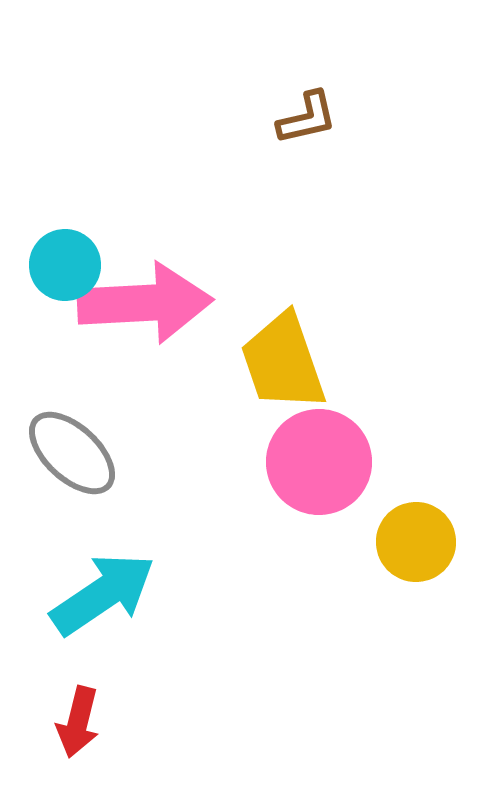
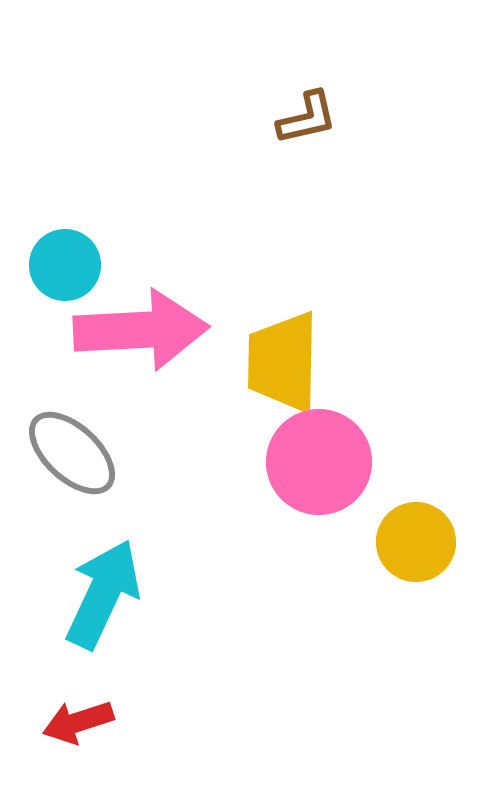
pink arrow: moved 4 px left, 27 px down
yellow trapezoid: rotated 20 degrees clockwise
cyan arrow: rotated 31 degrees counterclockwise
red arrow: rotated 58 degrees clockwise
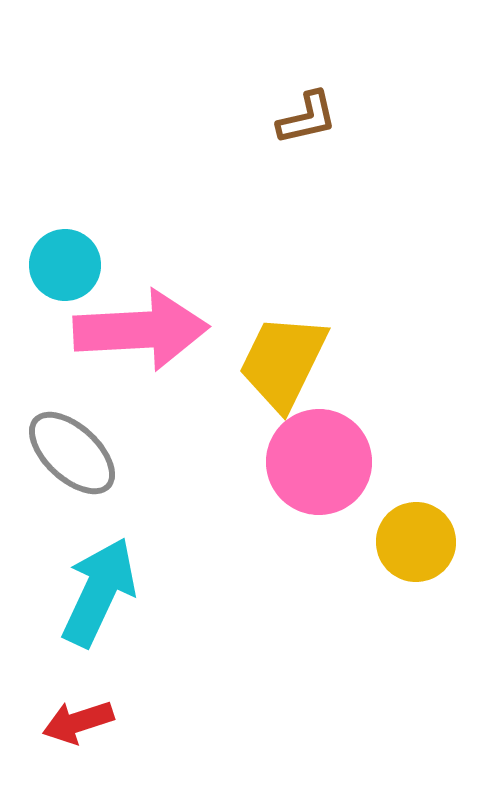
yellow trapezoid: rotated 25 degrees clockwise
cyan arrow: moved 4 px left, 2 px up
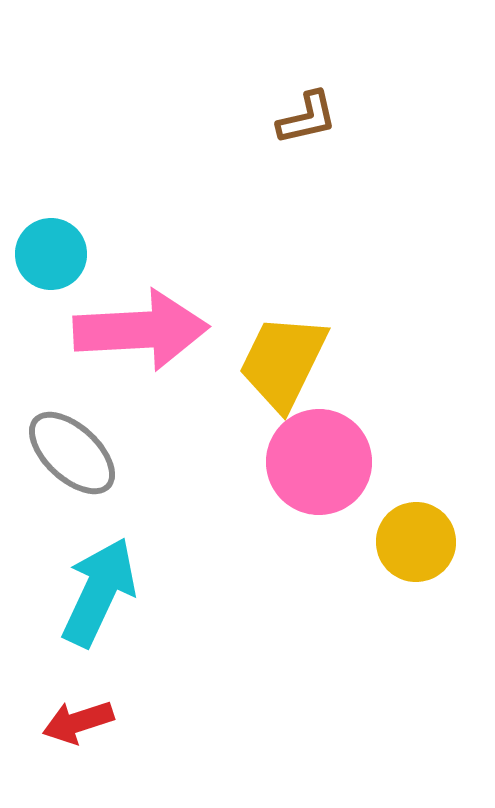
cyan circle: moved 14 px left, 11 px up
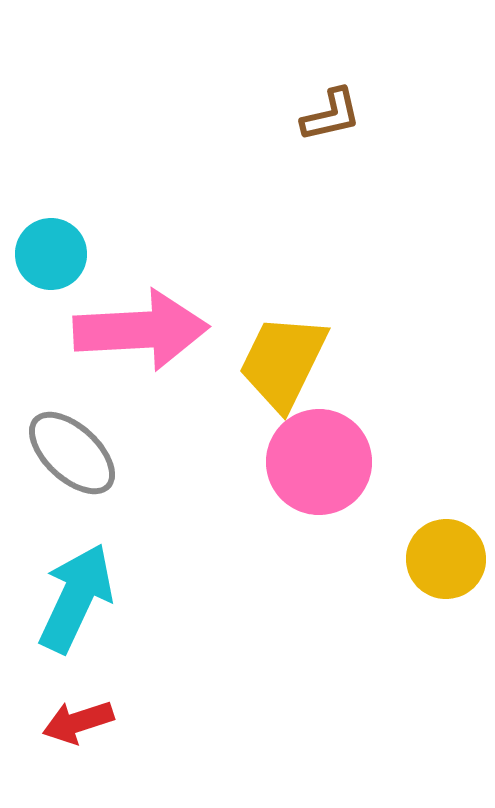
brown L-shape: moved 24 px right, 3 px up
yellow circle: moved 30 px right, 17 px down
cyan arrow: moved 23 px left, 6 px down
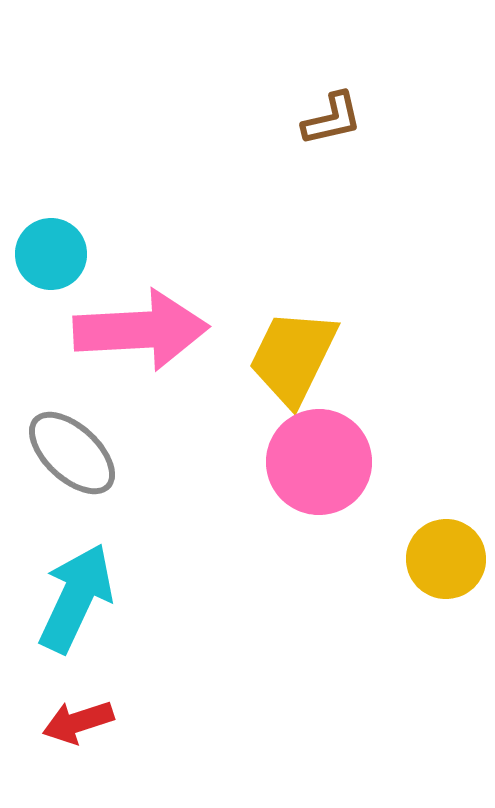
brown L-shape: moved 1 px right, 4 px down
yellow trapezoid: moved 10 px right, 5 px up
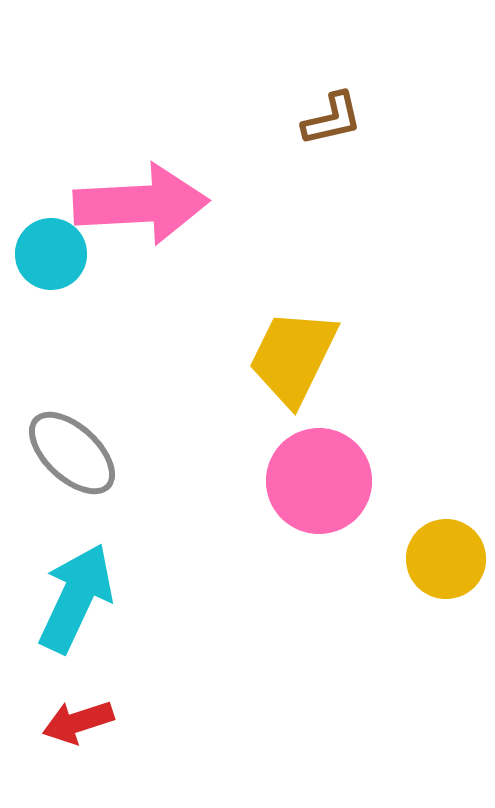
pink arrow: moved 126 px up
pink circle: moved 19 px down
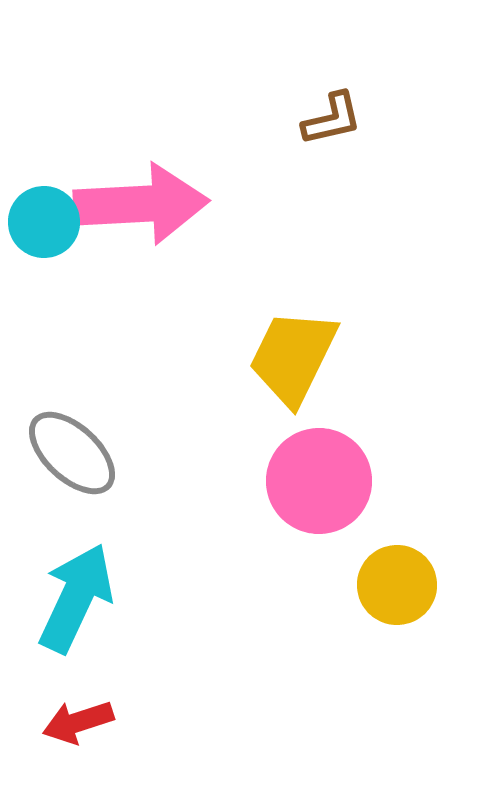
cyan circle: moved 7 px left, 32 px up
yellow circle: moved 49 px left, 26 px down
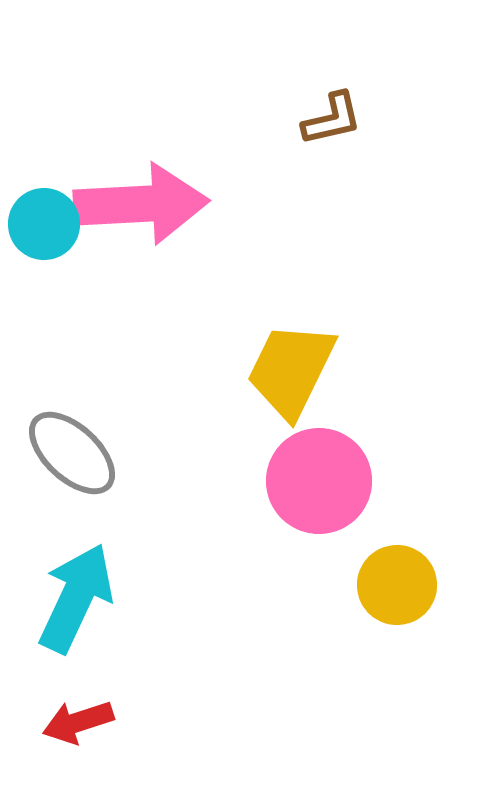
cyan circle: moved 2 px down
yellow trapezoid: moved 2 px left, 13 px down
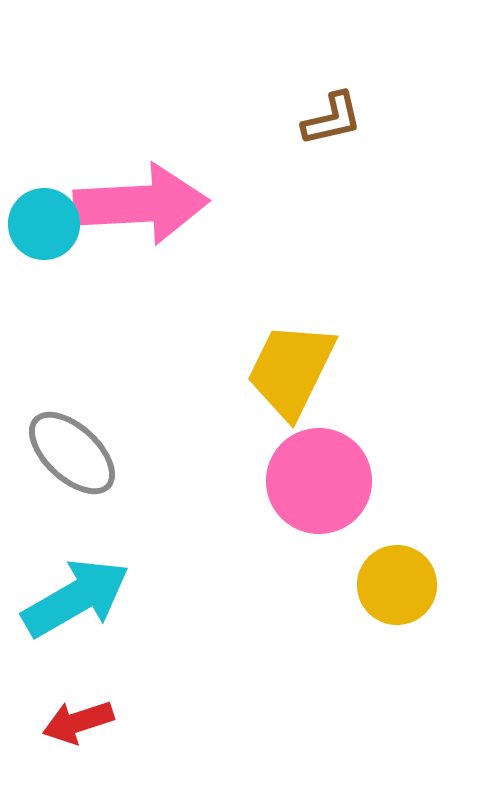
cyan arrow: rotated 35 degrees clockwise
